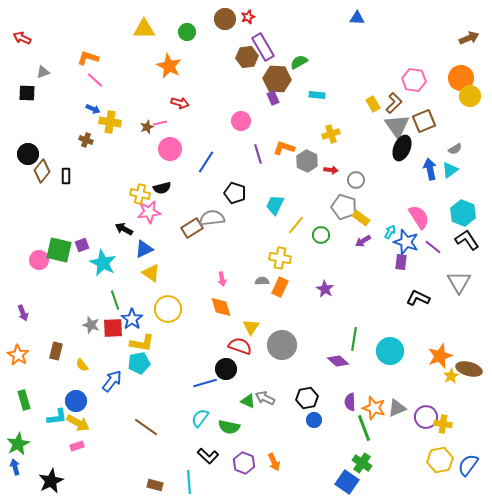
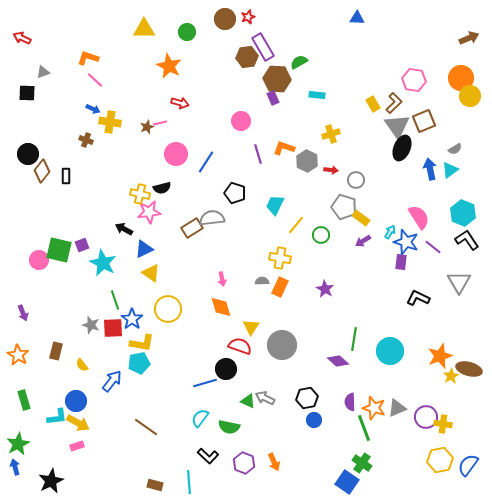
pink circle at (170, 149): moved 6 px right, 5 px down
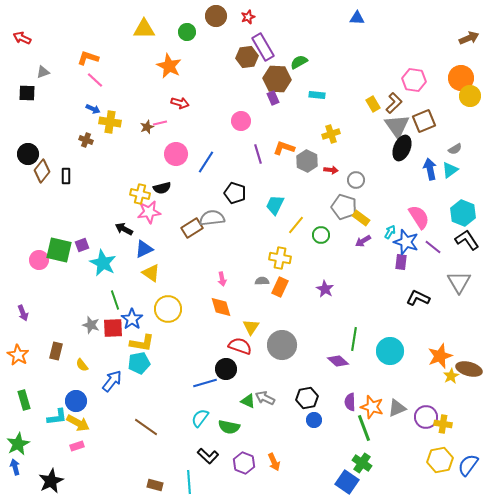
brown circle at (225, 19): moved 9 px left, 3 px up
orange star at (374, 408): moved 2 px left, 1 px up
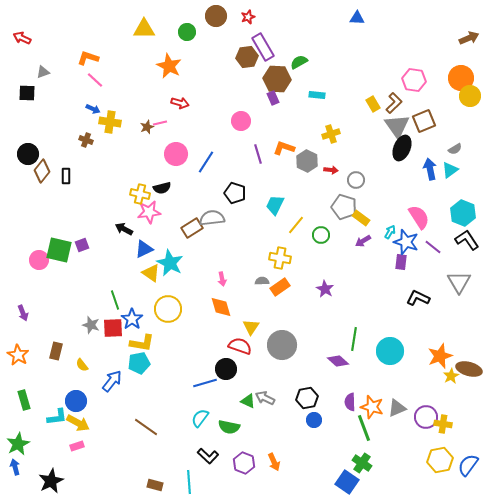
cyan star at (103, 263): moved 67 px right
orange rectangle at (280, 287): rotated 30 degrees clockwise
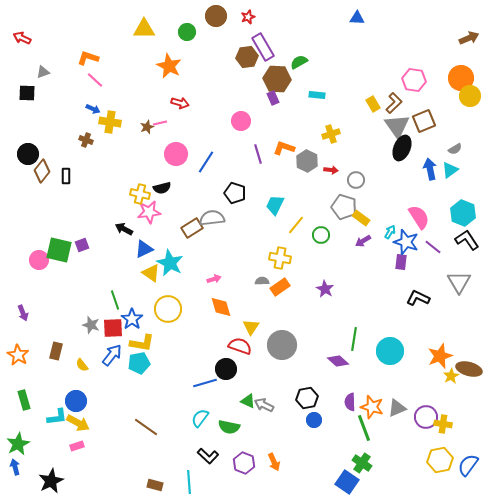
pink arrow at (222, 279): moved 8 px left; rotated 96 degrees counterclockwise
blue arrow at (112, 381): moved 26 px up
gray arrow at (265, 398): moved 1 px left, 7 px down
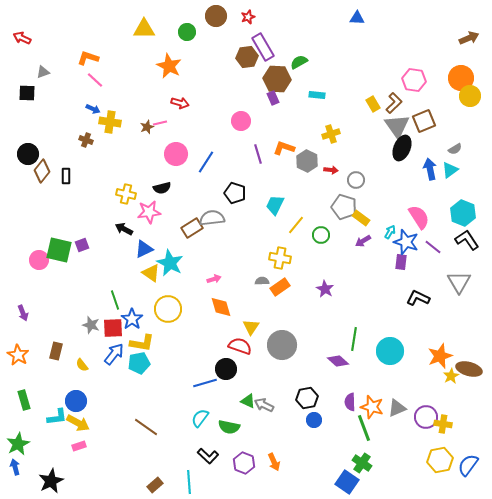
yellow cross at (140, 194): moved 14 px left
blue arrow at (112, 355): moved 2 px right, 1 px up
pink rectangle at (77, 446): moved 2 px right
brown rectangle at (155, 485): rotated 56 degrees counterclockwise
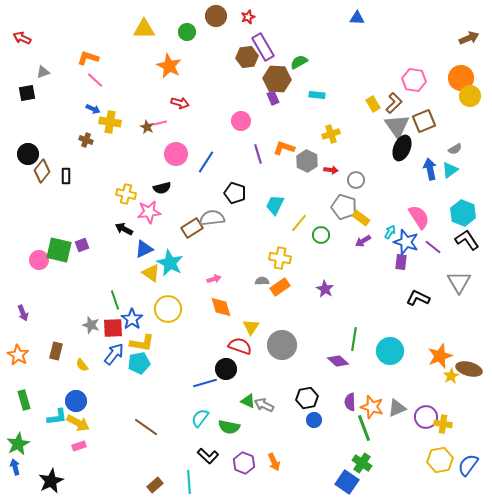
black square at (27, 93): rotated 12 degrees counterclockwise
brown star at (147, 127): rotated 24 degrees counterclockwise
yellow line at (296, 225): moved 3 px right, 2 px up
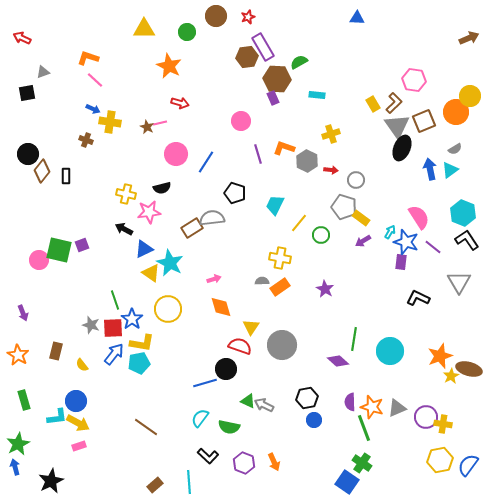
orange circle at (461, 78): moved 5 px left, 34 px down
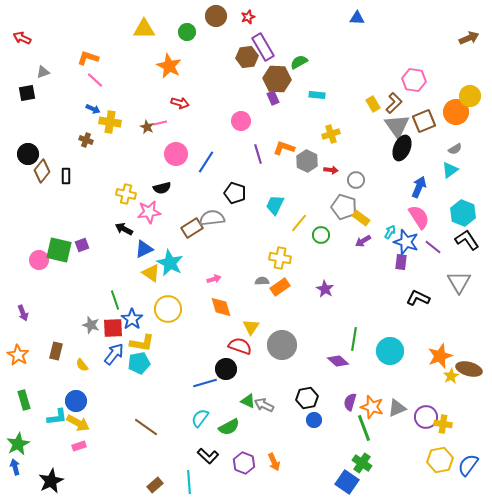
blue arrow at (430, 169): moved 11 px left, 18 px down; rotated 35 degrees clockwise
purple semicircle at (350, 402): rotated 18 degrees clockwise
green semicircle at (229, 427): rotated 40 degrees counterclockwise
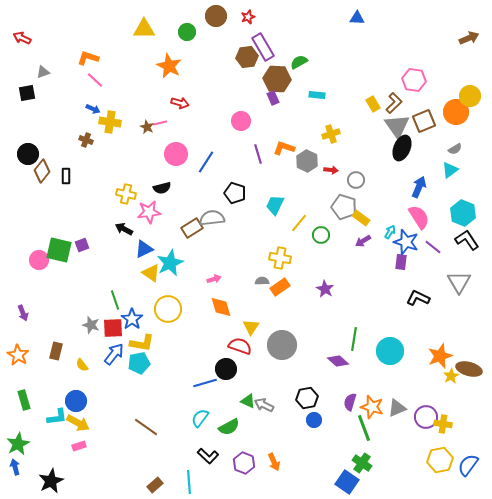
cyan star at (170, 263): rotated 20 degrees clockwise
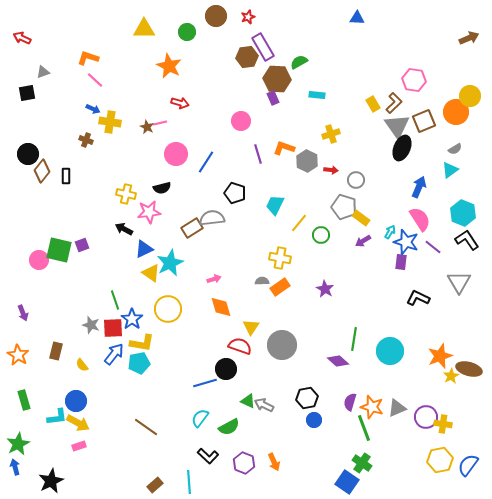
pink semicircle at (419, 217): moved 1 px right, 2 px down
